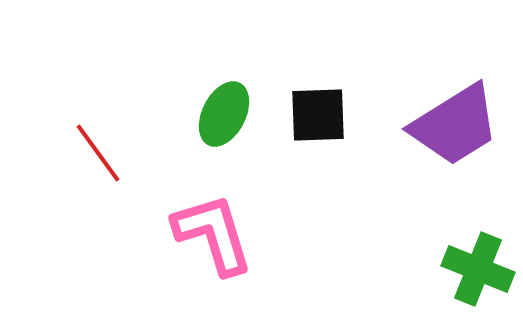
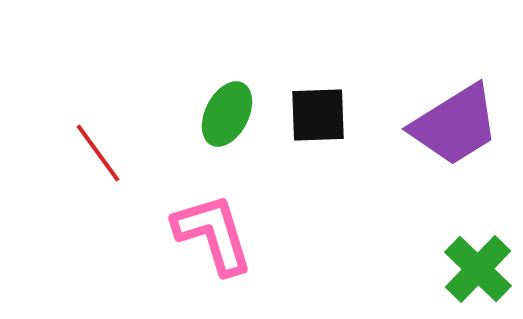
green ellipse: moved 3 px right
green cross: rotated 22 degrees clockwise
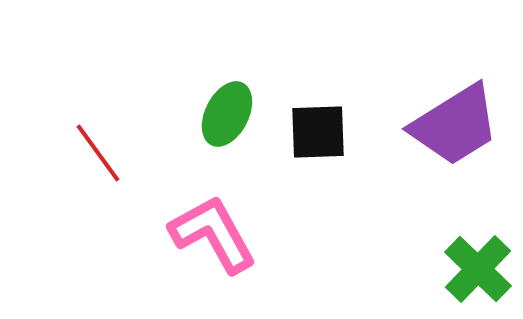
black square: moved 17 px down
pink L-shape: rotated 12 degrees counterclockwise
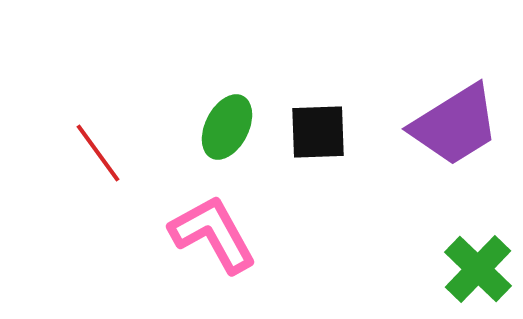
green ellipse: moved 13 px down
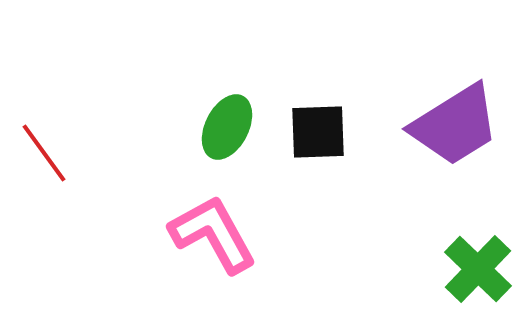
red line: moved 54 px left
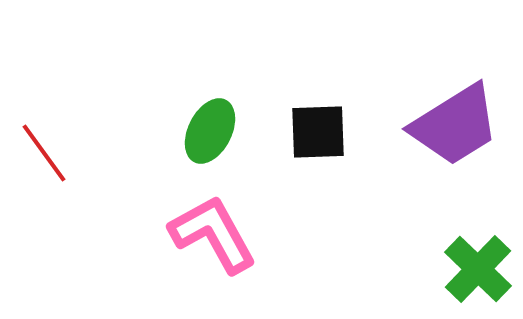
green ellipse: moved 17 px left, 4 px down
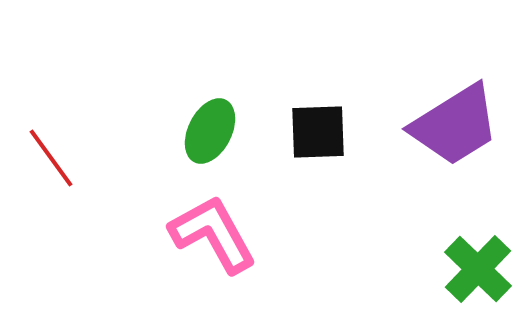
red line: moved 7 px right, 5 px down
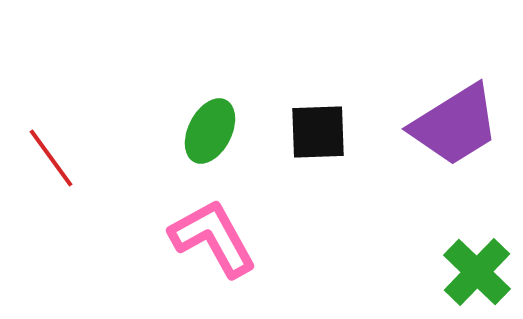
pink L-shape: moved 4 px down
green cross: moved 1 px left, 3 px down
